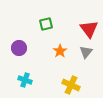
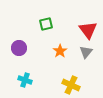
red triangle: moved 1 px left, 1 px down
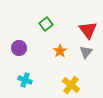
green square: rotated 24 degrees counterclockwise
yellow cross: rotated 12 degrees clockwise
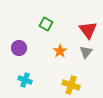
green square: rotated 24 degrees counterclockwise
yellow cross: rotated 18 degrees counterclockwise
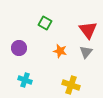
green square: moved 1 px left, 1 px up
orange star: rotated 24 degrees counterclockwise
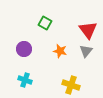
purple circle: moved 5 px right, 1 px down
gray triangle: moved 1 px up
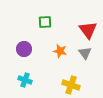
green square: moved 1 px up; rotated 32 degrees counterclockwise
gray triangle: moved 1 px left, 2 px down; rotated 16 degrees counterclockwise
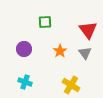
orange star: rotated 24 degrees clockwise
cyan cross: moved 2 px down
yellow cross: rotated 12 degrees clockwise
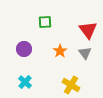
cyan cross: rotated 24 degrees clockwise
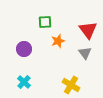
orange star: moved 2 px left, 10 px up; rotated 16 degrees clockwise
cyan cross: moved 1 px left
